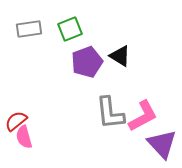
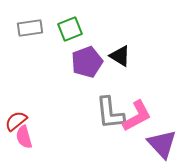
gray rectangle: moved 1 px right, 1 px up
pink L-shape: moved 6 px left
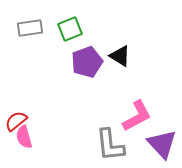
gray L-shape: moved 32 px down
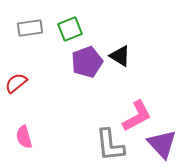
red semicircle: moved 38 px up
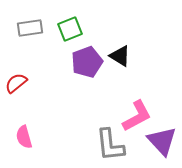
purple triangle: moved 3 px up
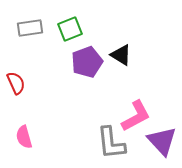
black triangle: moved 1 px right, 1 px up
red semicircle: rotated 105 degrees clockwise
pink L-shape: moved 1 px left
gray L-shape: moved 1 px right, 2 px up
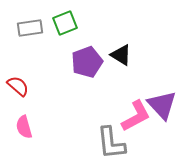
green square: moved 5 px left, 6 px up
red semicircle: moved 2 px right, 3 px down; rotated 25 degrees counterclockwise
pink semicircle: moved 10 px up
purple triangle: moved 36 px up
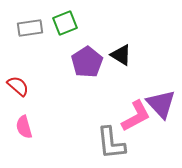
purple pentagon: rotated 12 degrees counterclockwise
purple triangle: moved 1 px left, 1 px up
